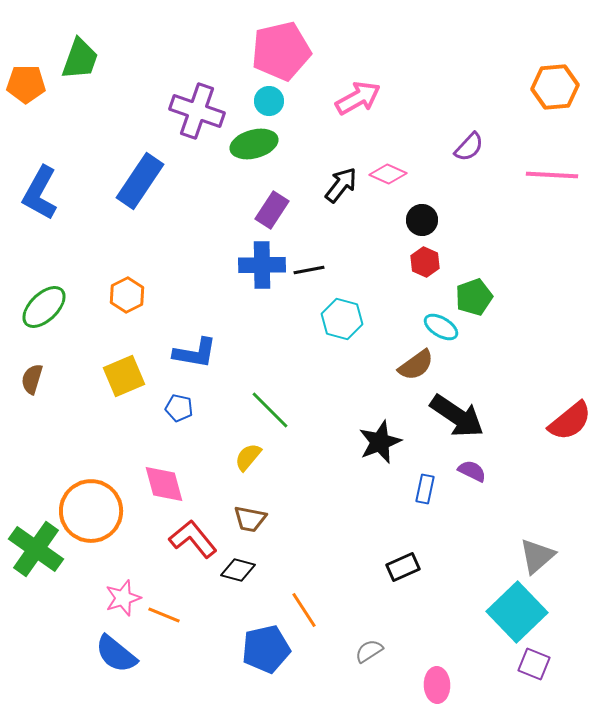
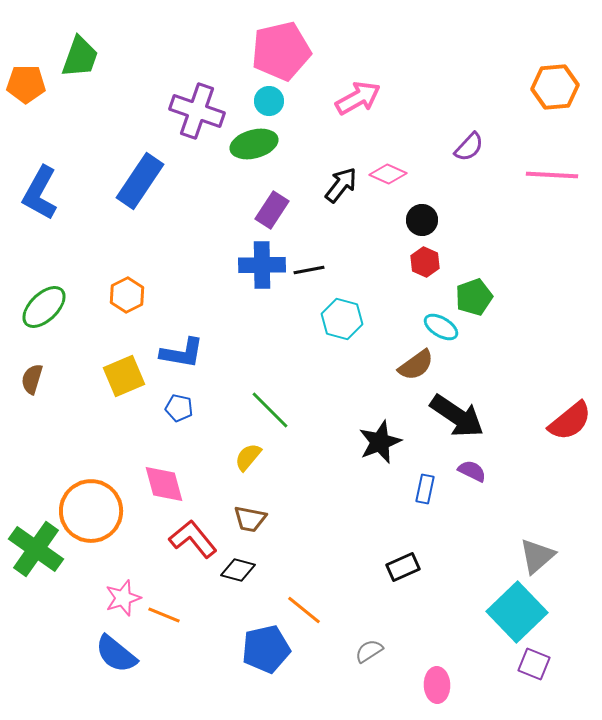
green trapezoid at (80, 59): moved 2 px up
blue L-shape at (195, 353): moved 13 px left
orange line at (304, 610): rotated 18 degrees counterclockwise
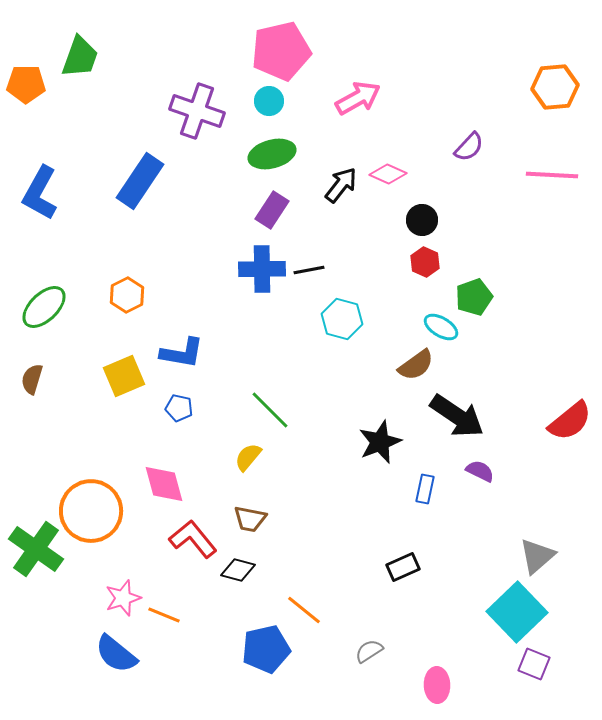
green ellipse at (254, 144): moved 18 px right, 10 px down
blue cross at (262, 265): moved 4 px down
purple semicircle at (472, 471): moved 8 px right
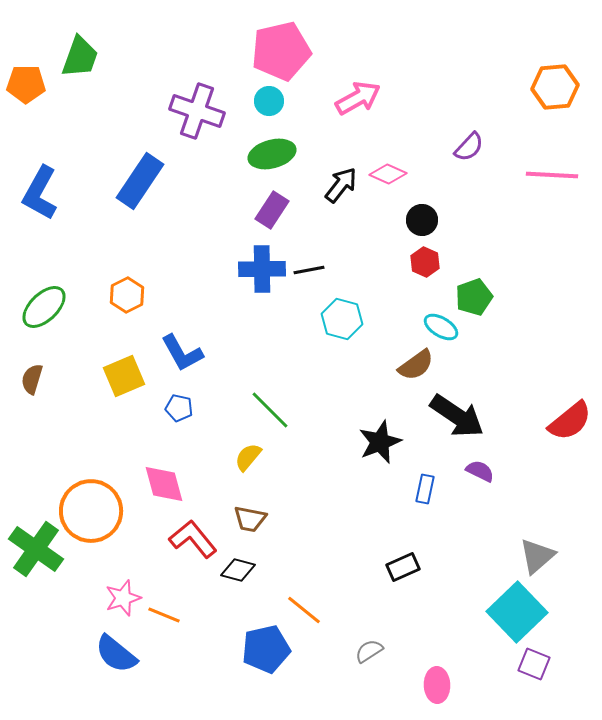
blue L-shape at (182, 353): rotated 51 degrees clockwise
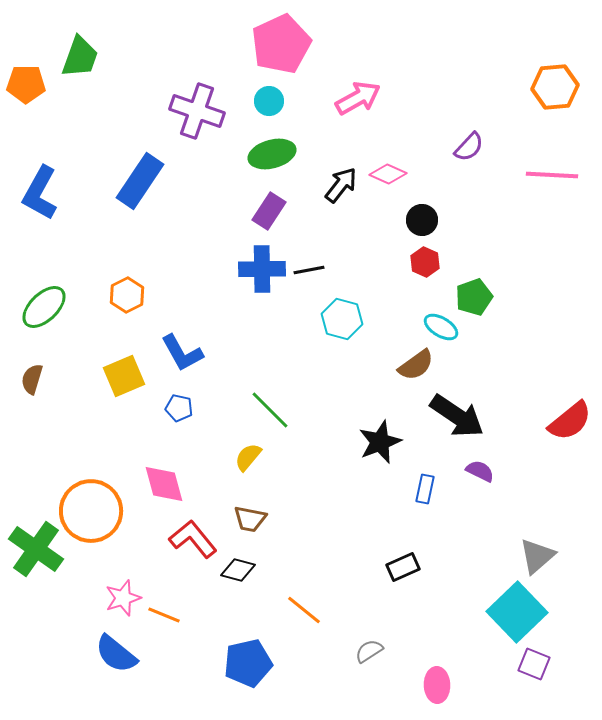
pink pentagon at (281, 51): moved 7 px up; rotated 12 degrees counterclockwise
purple rectangle at (272, 210): moved 3 px left, 1 px down
blue pentagon at (266, 649): moved 18 px left, 14 px down
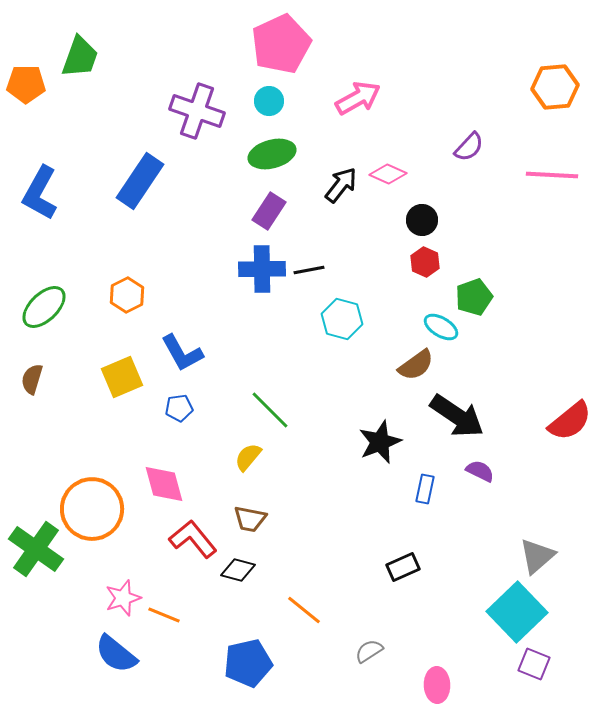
yellow square at (124, 376): moved 2 px left, 1 px down
blue pentagon at (179, 408): rotated 20 degrees counterclockwise
orange circle at (91, 511): moved 1 px right, 2 px up
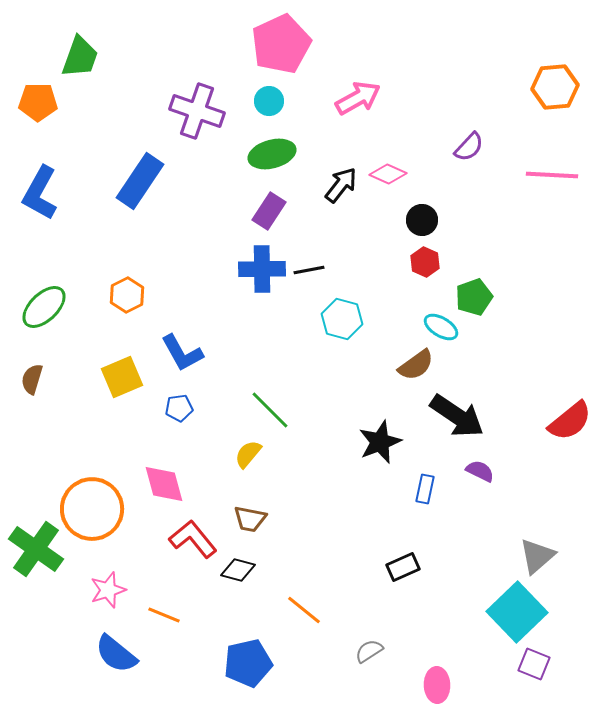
orange pentagon at (26, 84): moved 12 px right, 18 px down
yellow semicircle at (248, 457): moved 3 px up
pink star at (123, 598): moved 15 px left, 8 px up
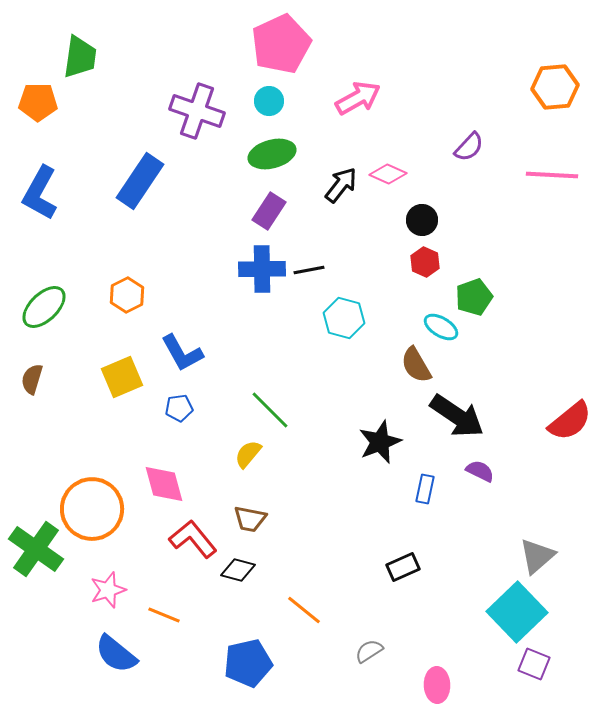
green trapezoid at (80, 57): rotated 12 degrees counterclockwise
cyan hexagon at (342, 319): moved 2 px right, 1 px up
brown semicircle at (416, 365): rotated 96 degrees clockwise
